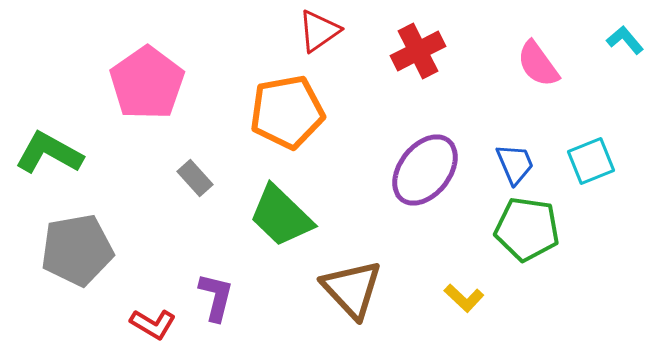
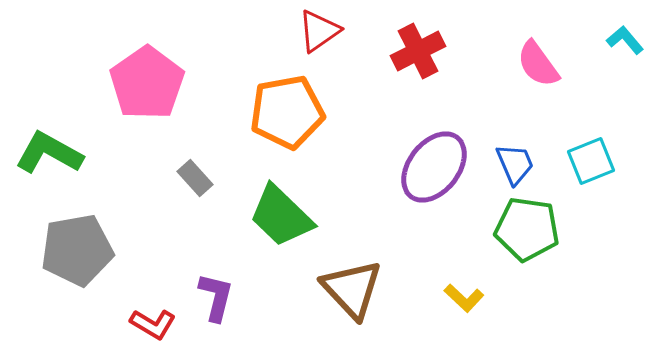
purple ellipse: moved 9 px right, 3 px up
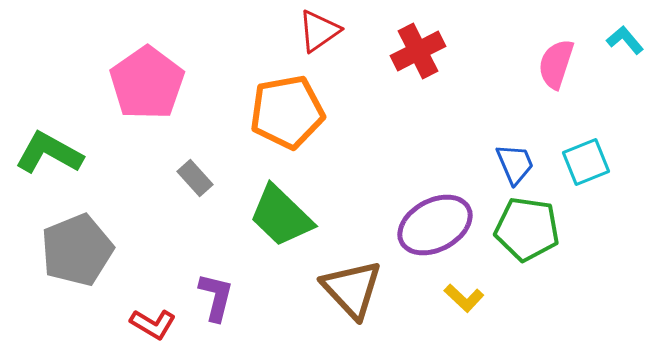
pink semicircle: moved 18 px right; rotated 54 degrees clockwise
cyan square: moved 5 px left, 1 px down
purple ellipse: moved 1 px right, 58 px down; rotated 24 degrees clockwise
gray pentagon: rotated 12 degrees counterclockwise
